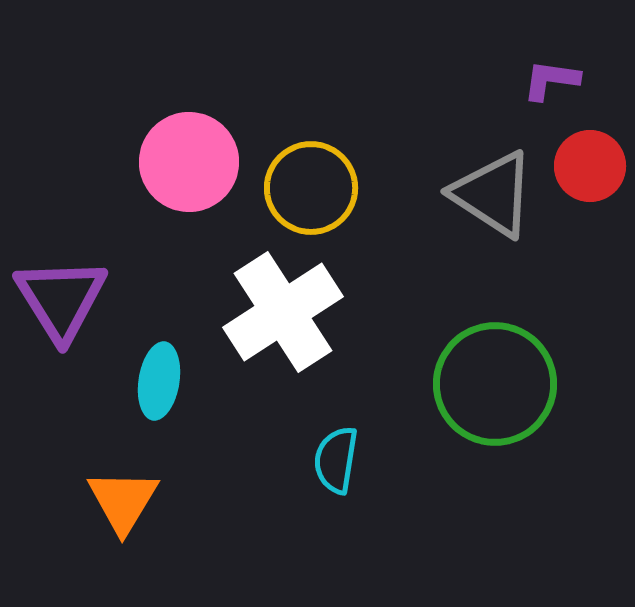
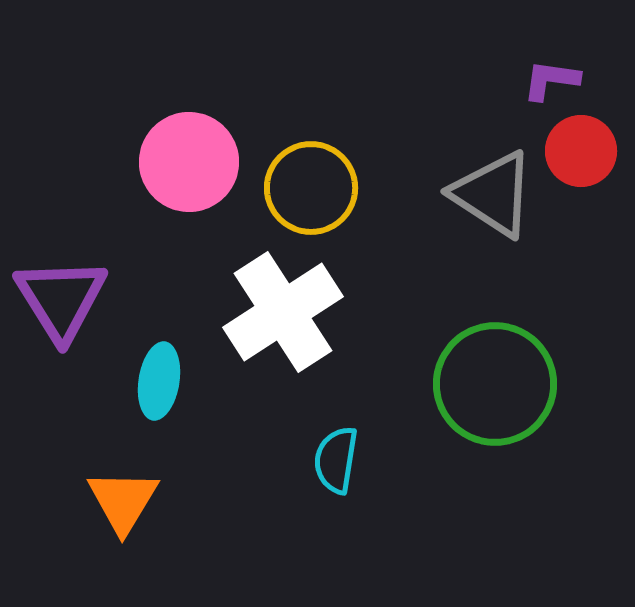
red circle: moved 9 px left, 15 px up
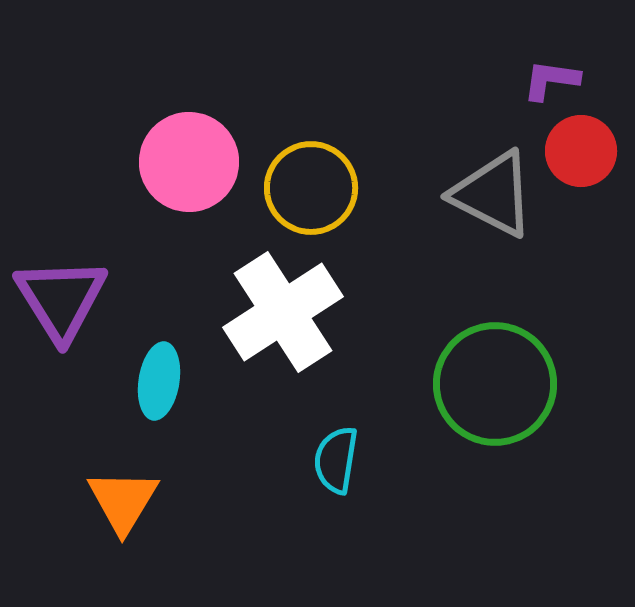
gray triangle: rotated 6 degrees counterclockwise
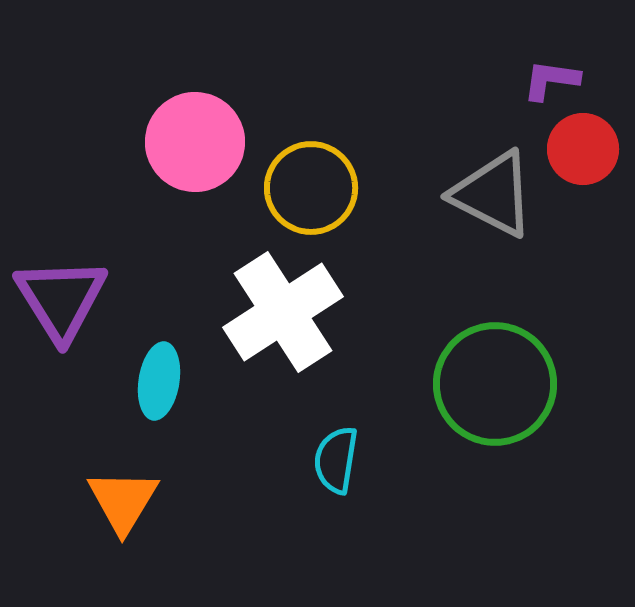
red circle: moved 2 px right, 2 px up
pink circle: moved 6 px right, 20 px up
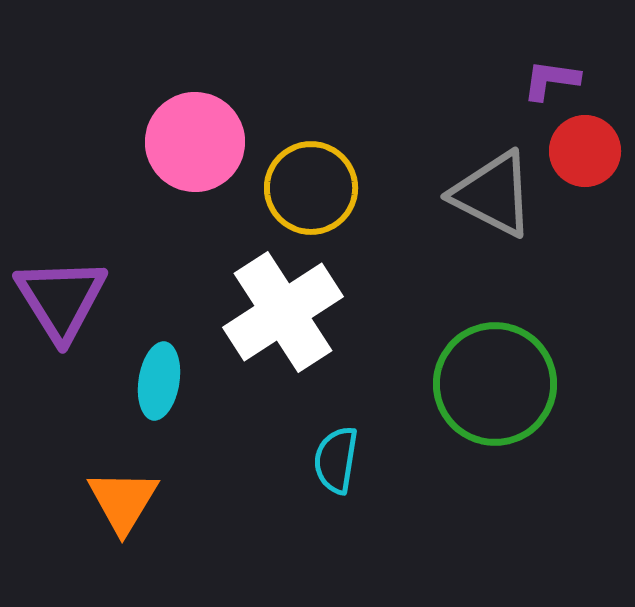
red circle: moved 2 px right, 2 px down
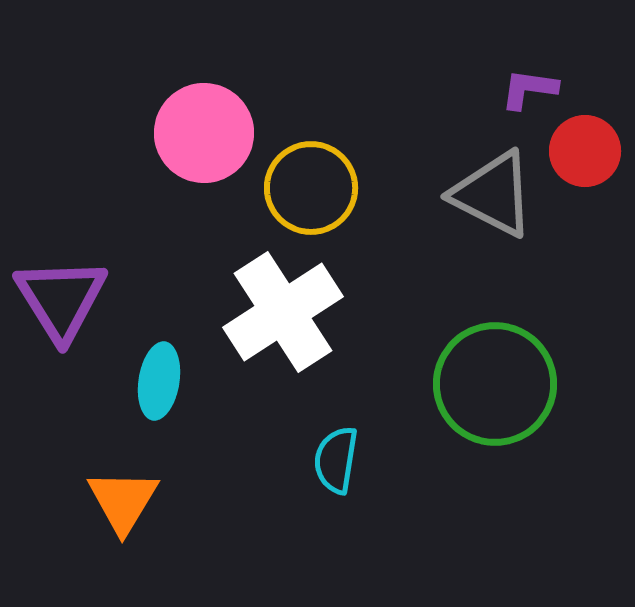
purple L-shape: moved 22 px left, 9 px down
pink circle: moved 9 px right, 9 px up
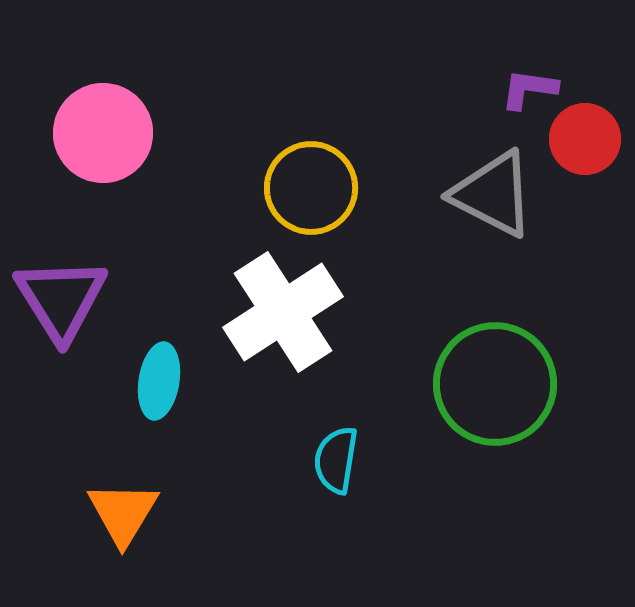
pink circle: moved 101 px left
red circle: moved 12 px up
orange triangle: moved 12 px down
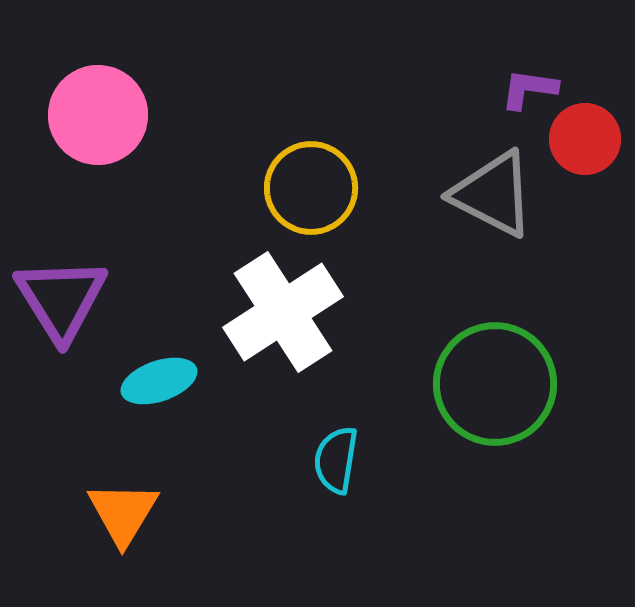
pink circle: moved 5 px left, 18 px up
cyan ellipse: rotated 62 degrees clockwise
